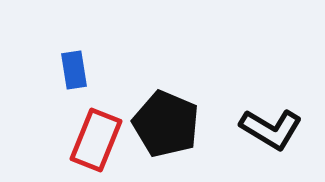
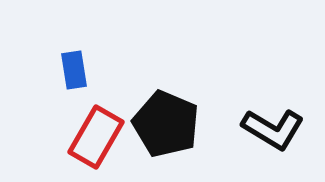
black L-shape: moved 2 px right
red rectangle: moved 3 px up; rotated 8 degrees clockwise
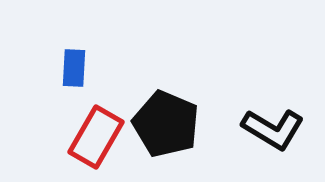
blue rectangle: moved 2 px up; rotated 12 degrees clockwise
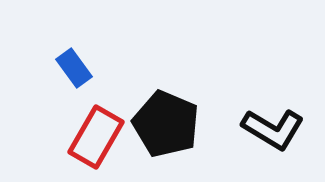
blue rectangle: rotated 39 degrees counterclockwise
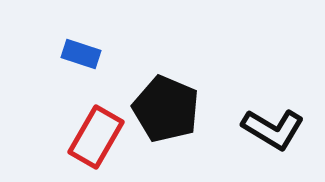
blue rectangle: moved 7 px right, 14 px up; rotated 36 degrees counterclockwise
black pentagon: moved 15 px up
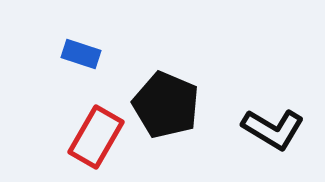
black pentagon: moved 4 px up
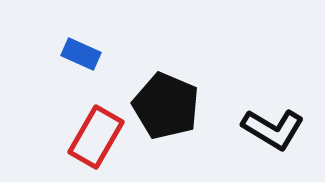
blue rectangle: rotated 6 degrees clockwise
black pentagon: moved 1 px down
